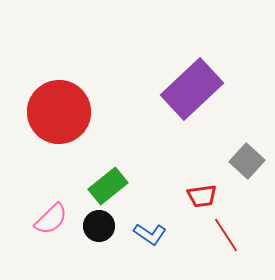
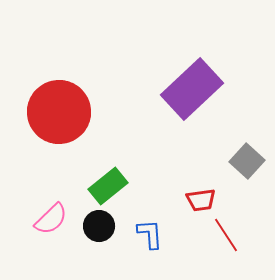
red trapezoid: moved 1 px left, 4 px down
blue L-shape: rotated 128 degrees counterclockwise
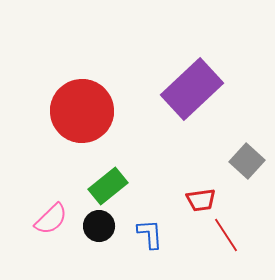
red circle: moved 23 px right, 1 px up
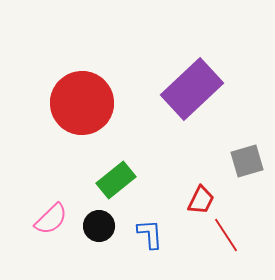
red circle: moved 8 px up
gray square: rotated 32 degrees clockwise
green rectangle: moved 8 px right, 6 px up
red trapezoid: rotated 56 degrees counterclockwise
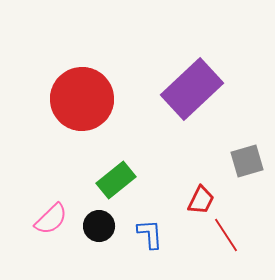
red circle: moved 4 px up
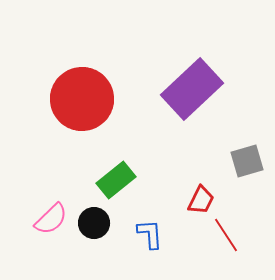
black circle: moved 5 px left, 3 px up
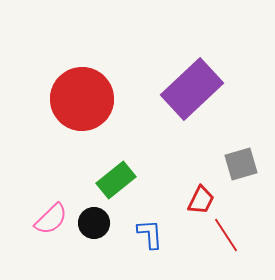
gray square: moved 6 px left, 3 px down
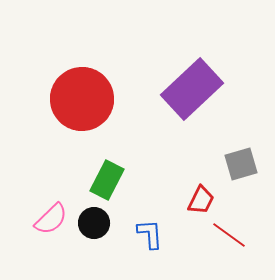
green rectangle: moved 9 px left; rotated 24 degrees counterclockwise
red line: moved 3 px right; rotated 21 degrees counterclockwise
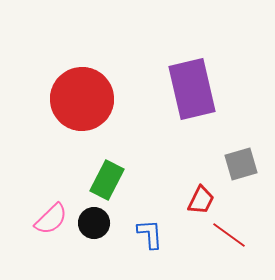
purple rectangle: rotated 60 degrees counterclockwise
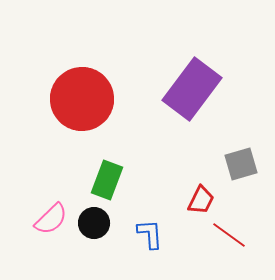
purple rectangle: rotated 50 degrees clockwise
green rectangle: rotated 6 degrees counterclockwise
